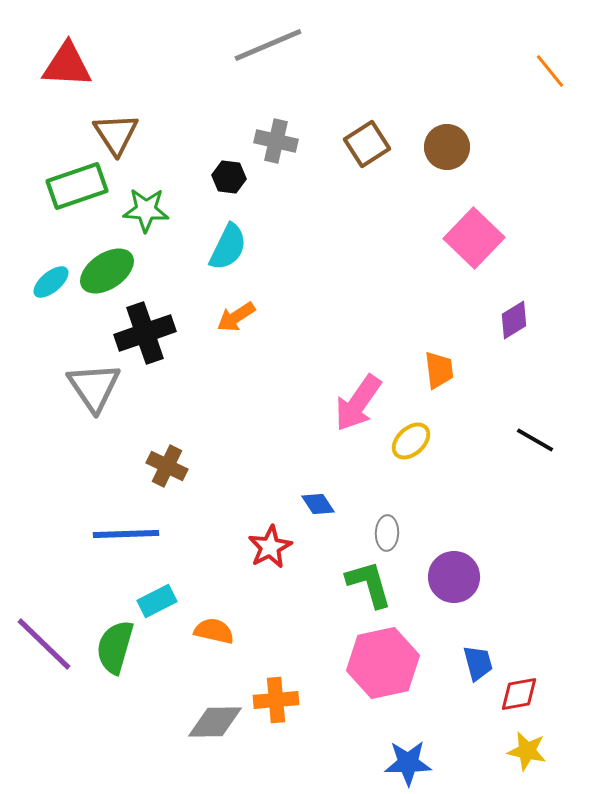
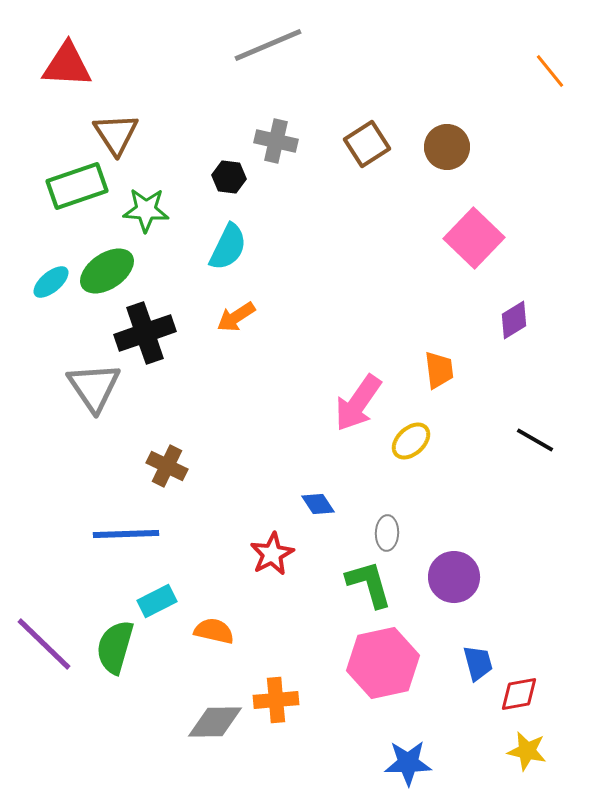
red star: moved 2 px right, 7 px down
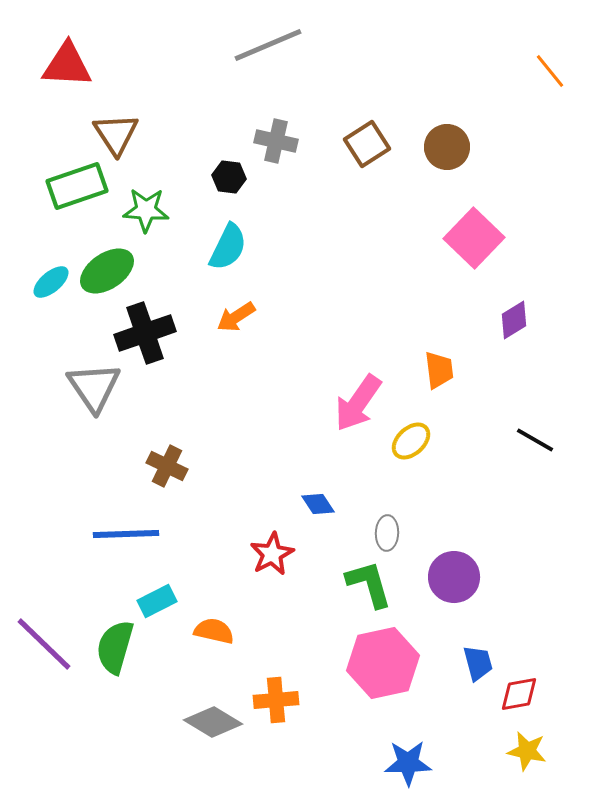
gray diamond: moved 2 px left; rotated 32 degrees clockwise
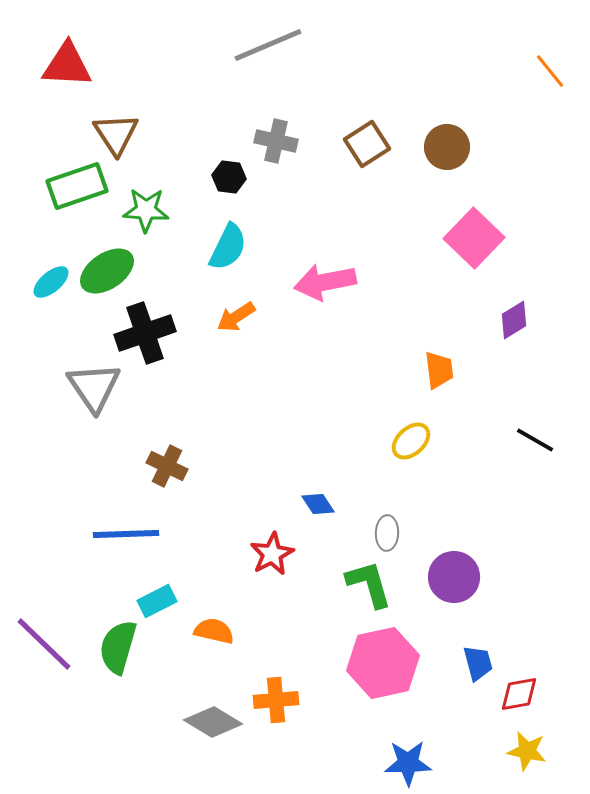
pink arrow: moved 33 px left, 121 px up; rotated 44 degrees clockwise
green semicircle: moved 3 px right
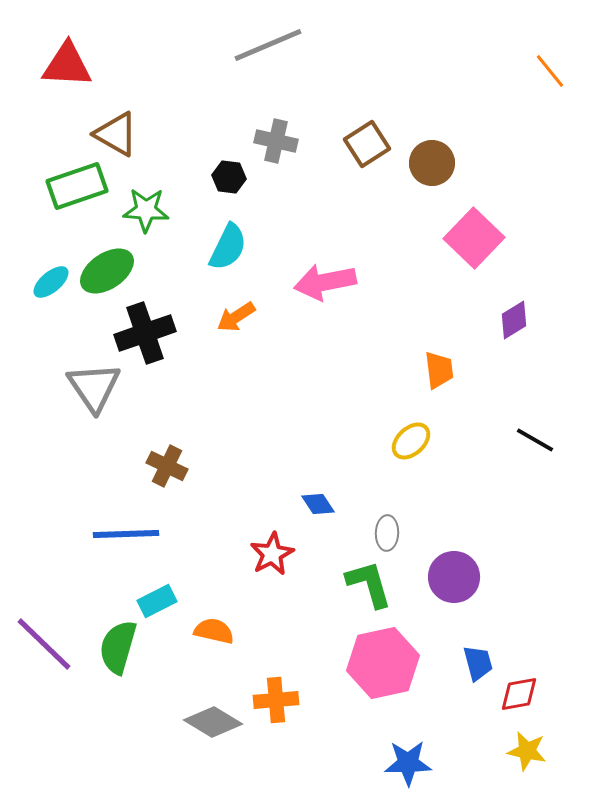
brown triangle: rotated 27 degrees counterclockwise
brown circle: moved 15 px left, 16 px down
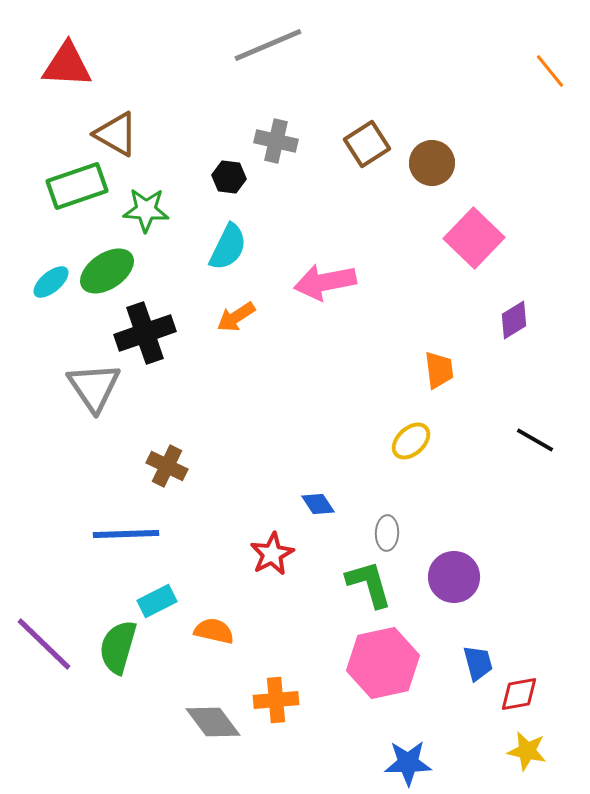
gray diamond: rotated 22 degrees clockwise
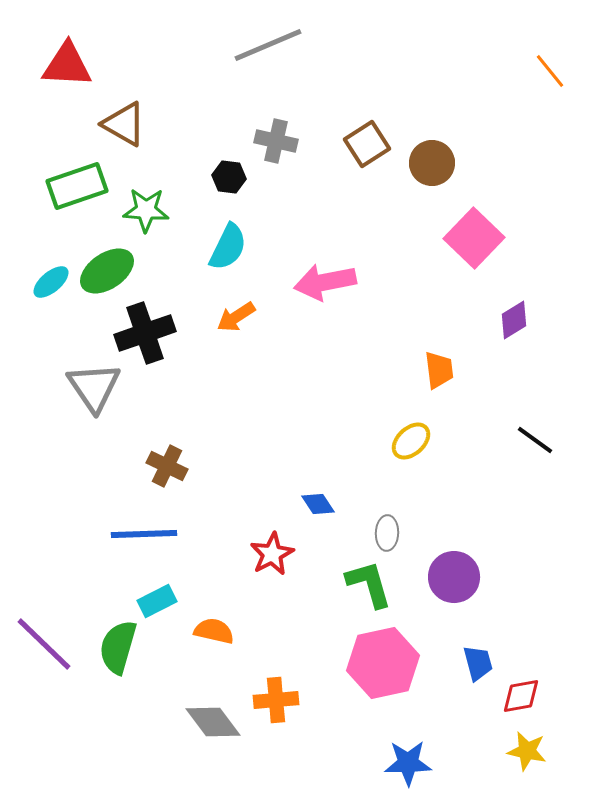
brown triangle: moved 8 px right, 10 px up
black line: rotated 6 degrees clockwise
blue line: moved 18 px right
red diamond: moved 2 px right, 2 px down
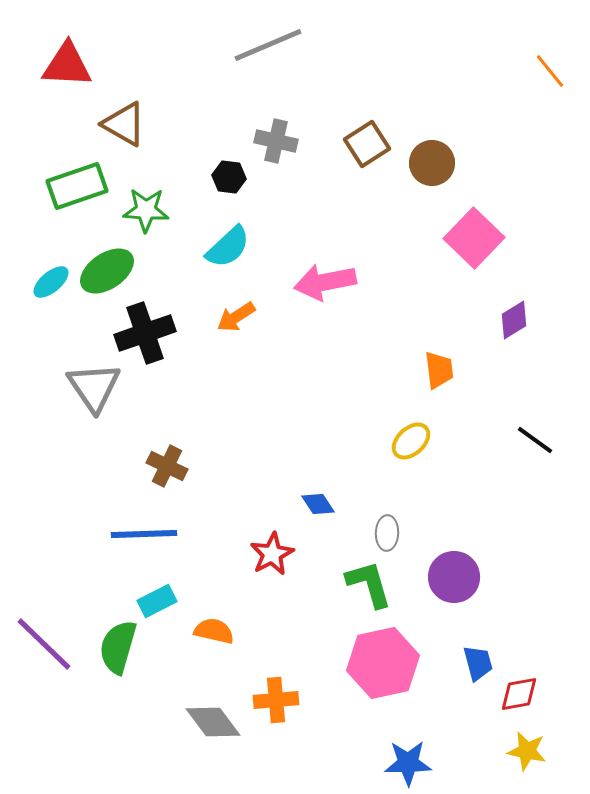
cyan semicircle: rotated 21 degrees clockwise
red diamond: moved 2 px left, 2 px up
